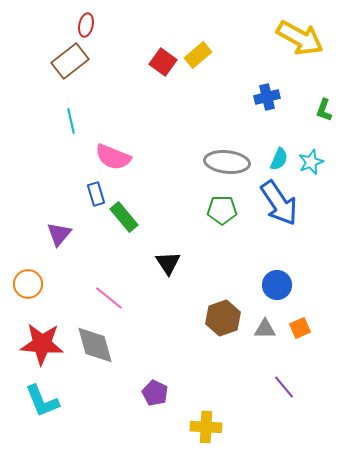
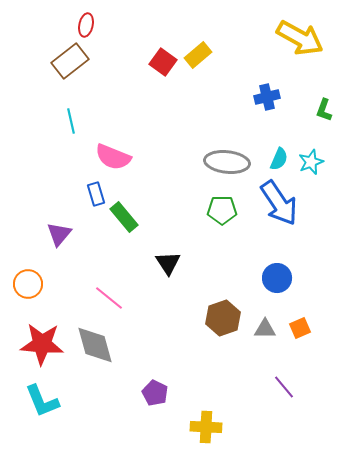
blue circle: moved 7 px up
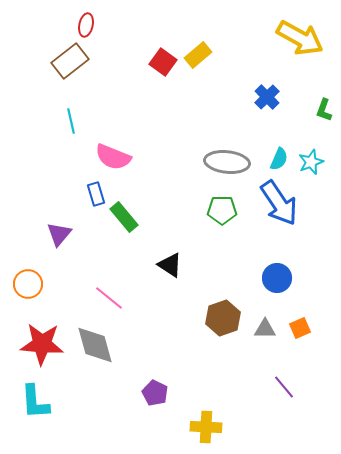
blue cross: rotated 30 degrees counterclockwise
black triangle: moved 2 px right, 2 px down; rotated 24 degrees counterclockwise
cyan L-shape: moved 7 px left, 1 px down; rotated 18 degrees clockwise
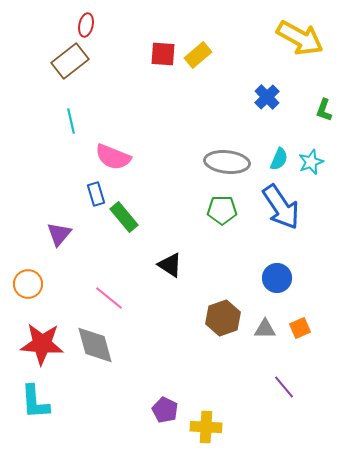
red square: moved 8 px up; rotated 32 degrees counterclockwise
blue arrow: moved 2 px right, 4 px down
purple pentagon: moved 10 px right, 17 px down
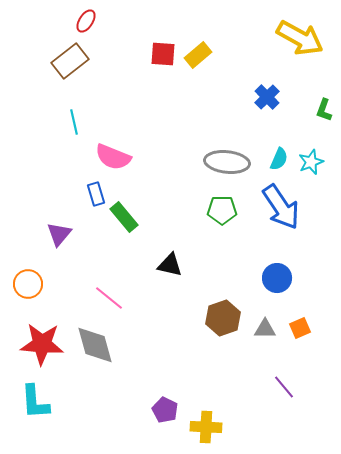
red ellipse: moved 4 px up; rotated 20 degrees clockwise
cyan line: moved 3 px right, 1 px down
black triangle: rotated 20 degrees counterclockwise
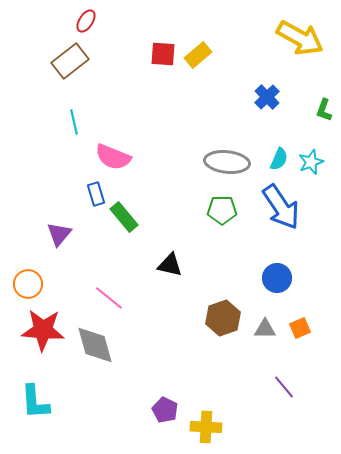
red star: moved 1 px right, 14 px up
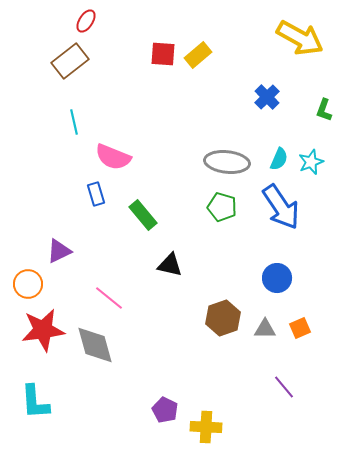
green pentagon: moved 3 px up; rotated 16 degrees clockwise
green rectangle: moved 19 px right, 2 px up
purple triangle: moved 17 px down; rotated 24 degrees clockwise
red star: rotated 12 degrees counterclockwise
